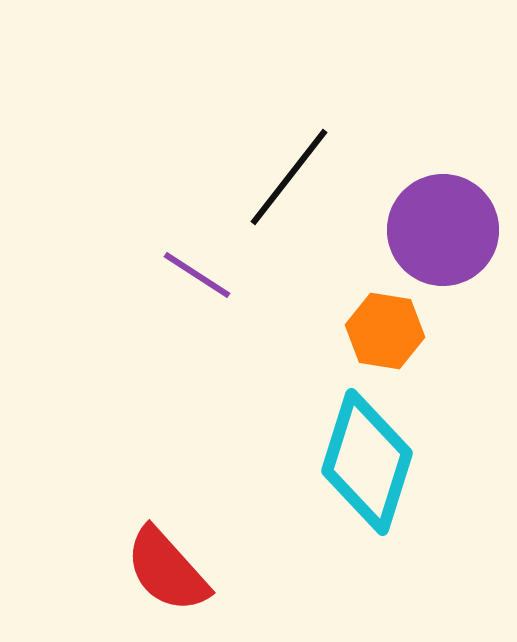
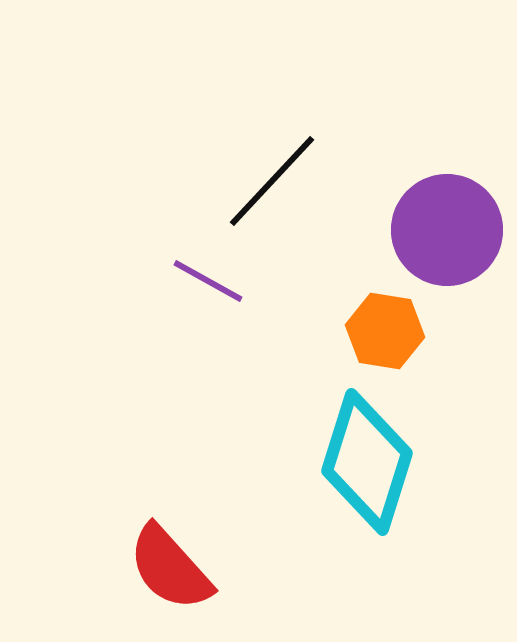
black line: moved 17 px left, 4 px down; rotated 5 degrees clockwise
purple circle: moved 4 px right
purple line: moved 11 px right, 6 px down; rotated 4 degrees counterclockwise
red semicircle: moved 3 px right, 2 px up
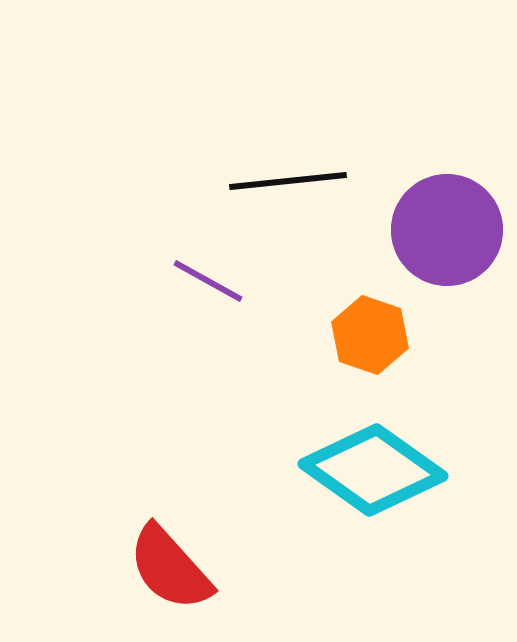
black line: moved 16 px right; rotated 41 degrees clockwise
orange hexagon: moved 15 px left, 4 px down; rotated 10 degrees clockwise
cyan diamond: moved 6 px right, 8 px down; rotated 72 degrees counterclockwise
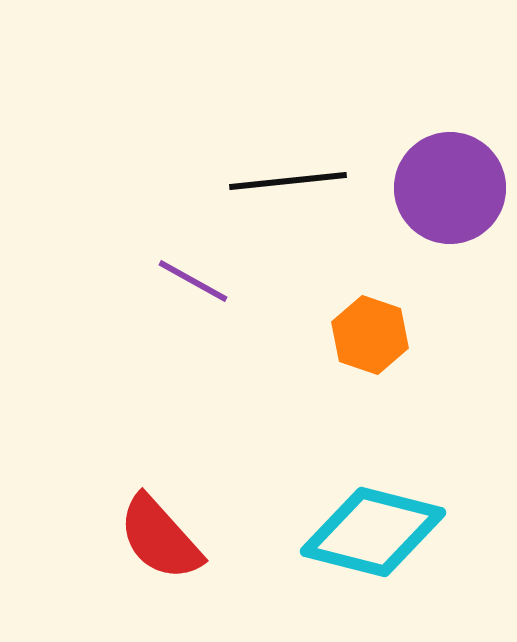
purple circle: moved 3 px right, 42 px up
purple line: moved 15 px left
cyan diamond: moved 62 px down; rotated 21 degrees counterclockwise
red semicircle: moved 10 px left, 30 px up
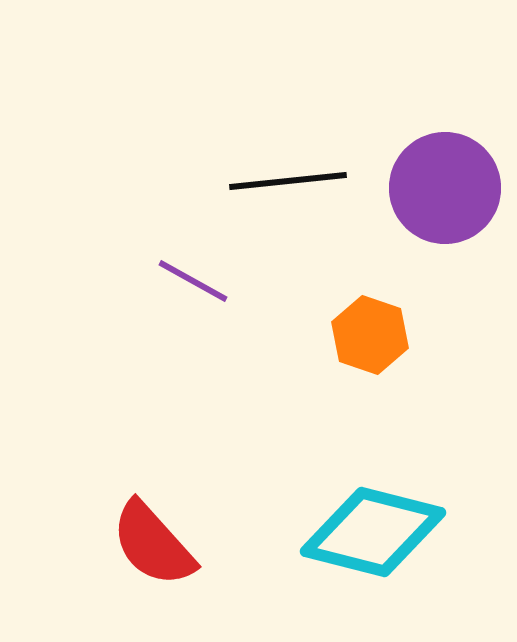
purple circle: moved 5 px left
red semicircle: moved 7 px left, 6 px down
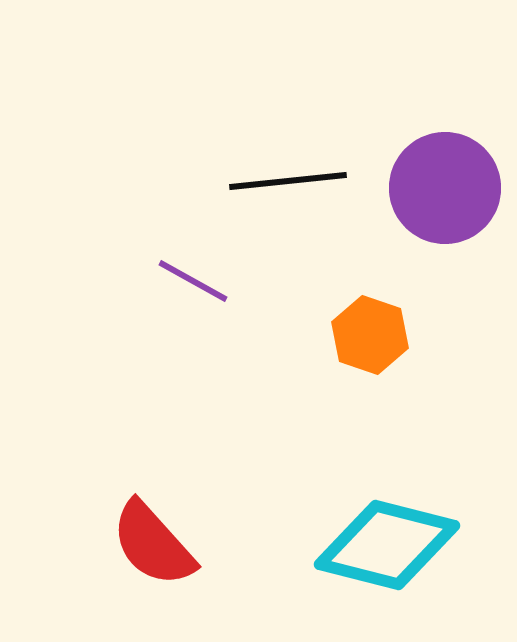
cyan diamond: moved 14 px right, 13 px down
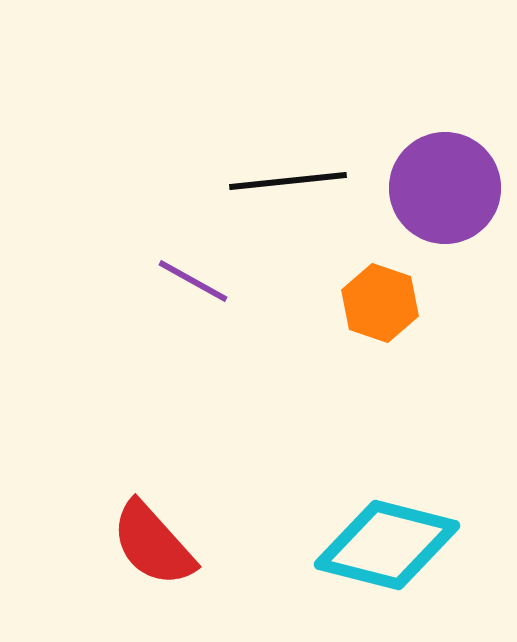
orange hexagon: moved 10 px right, 32 px up
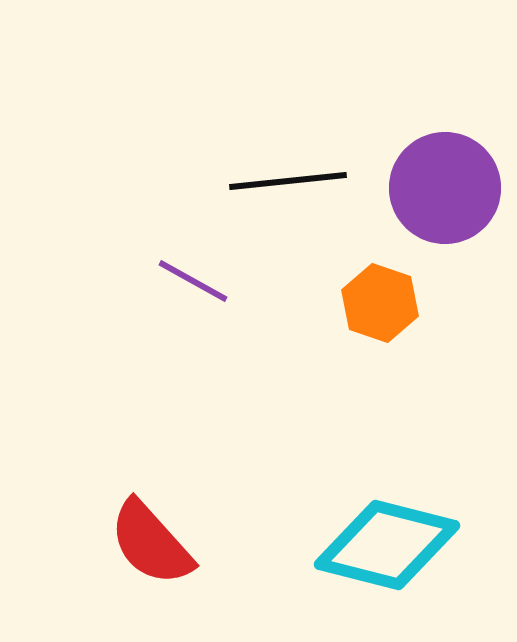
red semicircle: moved 2 px left, 1 px up
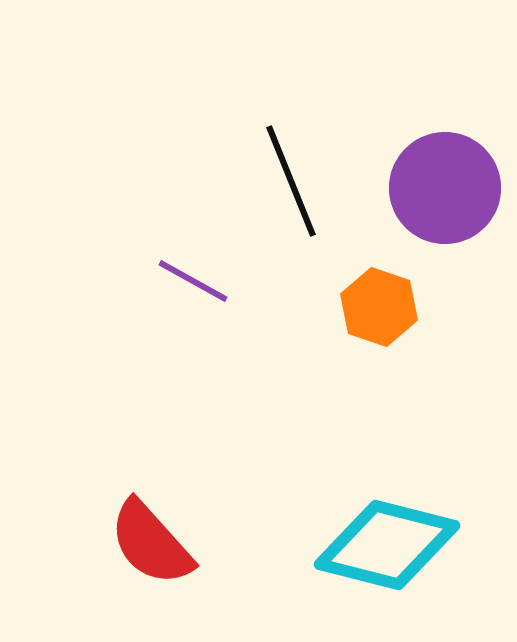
black line: moved 3 px right; rotated 74 degrees clockwise
orange hexagon: moved 1 px left, 4 px down
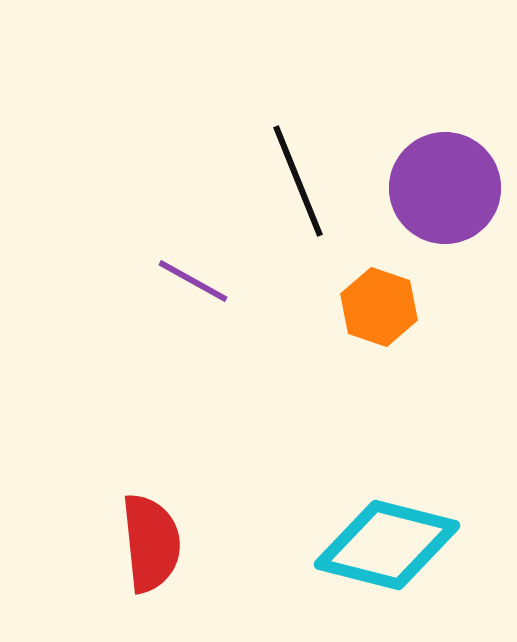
black line: moved 7 px right
red semicircle: rotated 144 degrees counterclockwise
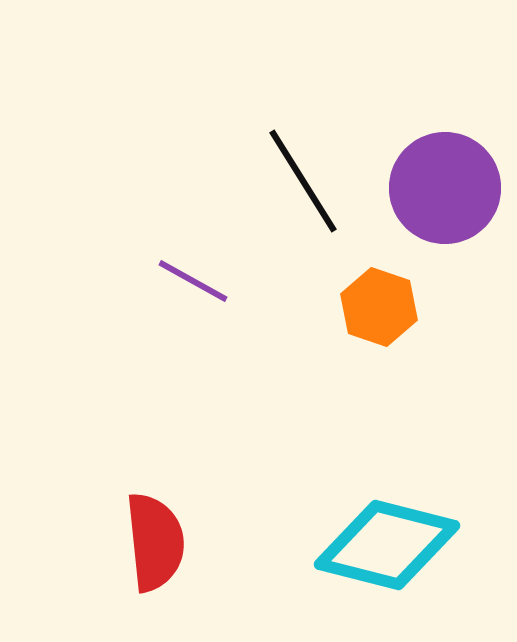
black line: moved 5 px right; rotated 10 degrees counterclockwise
red semicircle: moved 4 px right, 1 px up
